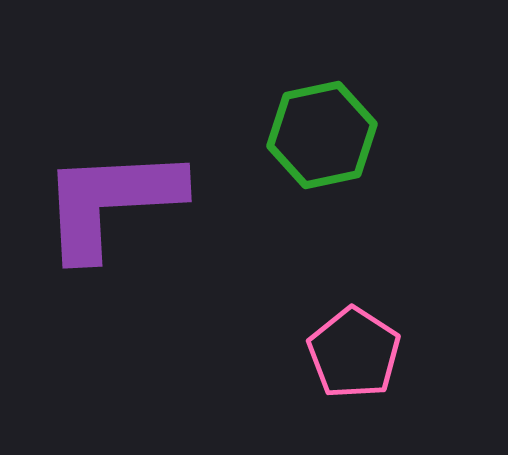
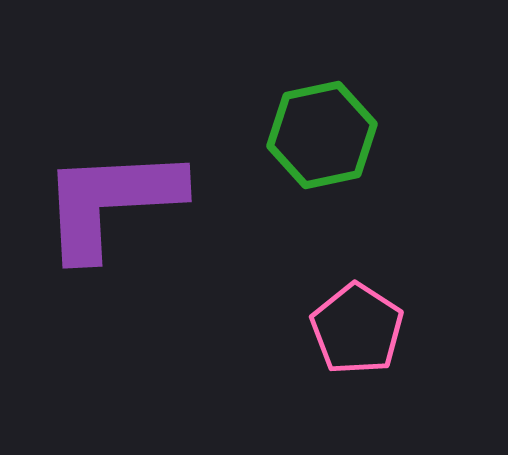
pink pentagon: moved 3 px right, 24 px up
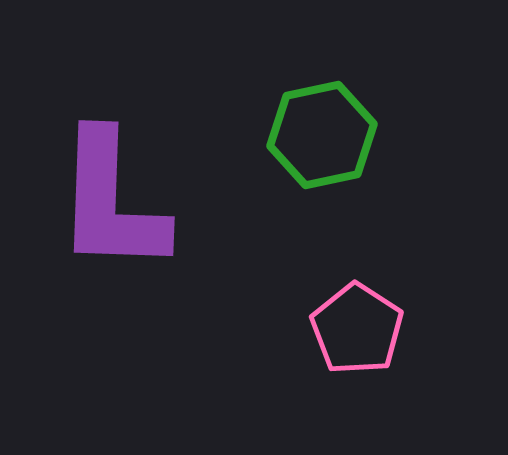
purple L-shape: rotated 85 degrees counterclockwise
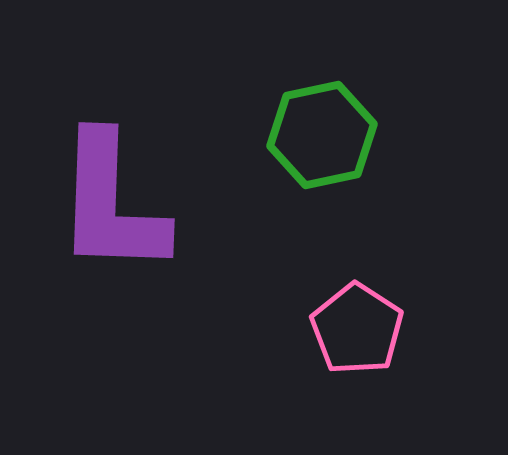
purple L-shape: moved 2 px down
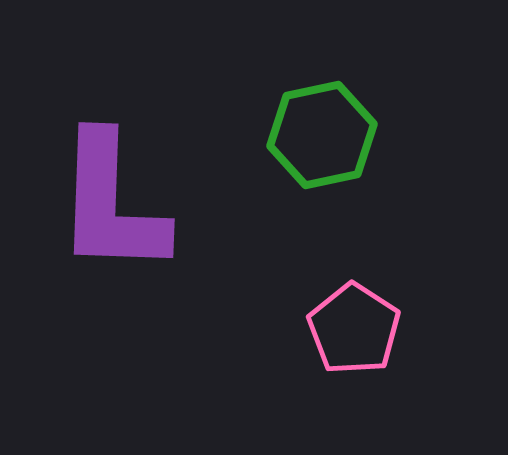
pink pentagon: moved 3 px left
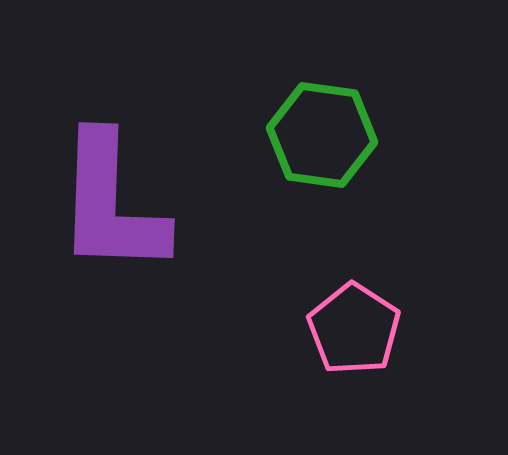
green hexagon: rotated 20 degrees clockwise
